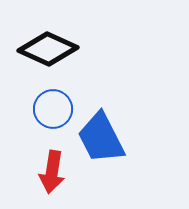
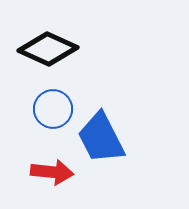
red arrow: rotated 93 degrees counterclockwise
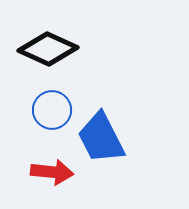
blue circle: moved 1 px left, 1 px down
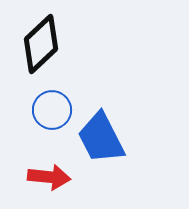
black diamond: moved 7 px left, 5 px up; rotated 68 degrees counterclockwise
red arrow: moved 3 px left, 5 px down
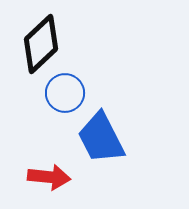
blue circle: moved 13 px right, 17 px up
